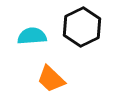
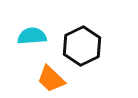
black hexagon: moved 19 px down
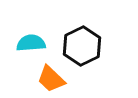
cyan semicircle: moved 1 px left, 7 px down
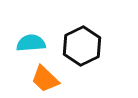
orange trapezoid: moved 6 px left
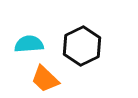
cyan semicircle: moved 2 px left, 1 px down
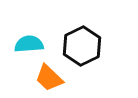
orange trapezoid: moved 4 px right, 1 px up
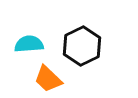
orange trapezoid: moved 1 px left, 1 px down
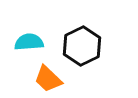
cyan semicircle: moved 2 px up
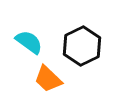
cyan semicircle: rotated 40 degrees clockwise
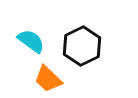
cyan semicircle: moved 2 px right, 1 px up
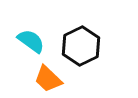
black hexagon: moved 1 px left
